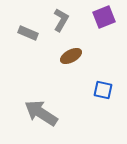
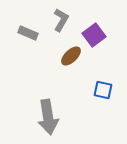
purple square: moved 10 px left, 18 px down; rotated 15 degrees counterclockwise
brown ellipse: rotated 15 degrees counterclockwise
gray arrow: moved 7 px right, 4 px down; rotated 132 degrees counterclockwise
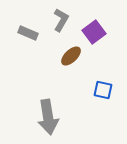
purple square: moved 3 px up
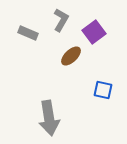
gray arrow: moved 1 px right, 1 px down
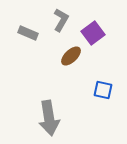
purple square: moved 1 px left, 1 px down
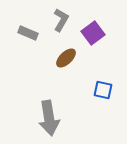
brown ellipse: moved 5 px left, 2 px down
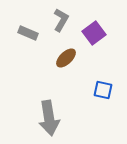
purple square: moved 1 px right
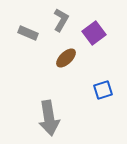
blue square: rotated 30 degrees counterclockwise
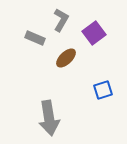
gray rectangle: moved 7 px right, 5 px down
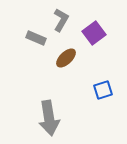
gray rectangle: moved 1 px right
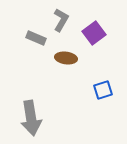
brown ellipse: rotated 50 degrees clockwise
gray arrow: moved 18 px left
